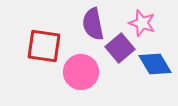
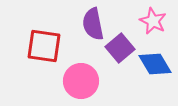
pink star: moved 11 px right, 2 px up; rotated 8 degrees clockwise
pink circle: moved 9 px down
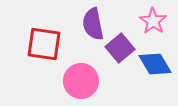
pink star: rotated 8 degrees clockwise
red square: moved 2 px up
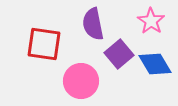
pink star: moved 2 px left
purple square: moved 1 px left, 6 px down
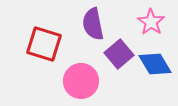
pink star: moved 1 px down
red square: rotated 9 degrees clockwise
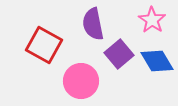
pink star: moved 1 px right, 2 px up
red square: moved 1 px down; rotated 12 degrees clockwise
blue diamond: moved 2 px right, 3 px up
